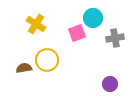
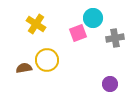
pink square: moved 1 px right
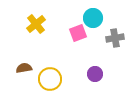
yellow cross: rotated 18 degrees clockwise
yellow circle: moved 3 px right, 19 px down
purple circle: moved 15 px left, 10 px up
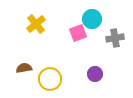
cyan circle: moved 1 px left, 1 px down
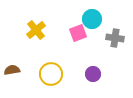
yellow cross: moved 6 px down
gray cross: rotated 18 degrees clockwise
brown semicircle: moved 12 px left, 2 px down
purple circle: moved 2 px left
yellow circle: moved 1 px right, 5 px up
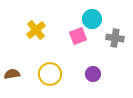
pink square: moved 3 px down
brown semicircle: moved 4 px down
yellow circle: moved 1 px left
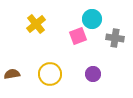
yellow cross: moved 6 px up
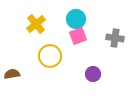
cyan circle: moved 16 px left
yellow circle: moved 18 px up
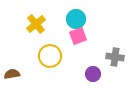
gray cross: moved 19 px down
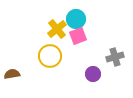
yellow cross: moved 21 px right, 5 px down
gray cross: rotated 24 degrees counterclockwise
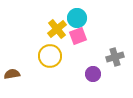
cyan circle: moved 1 px right, 1 px up
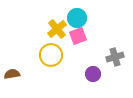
yellow circle: moved 1 px right, 1 px up
